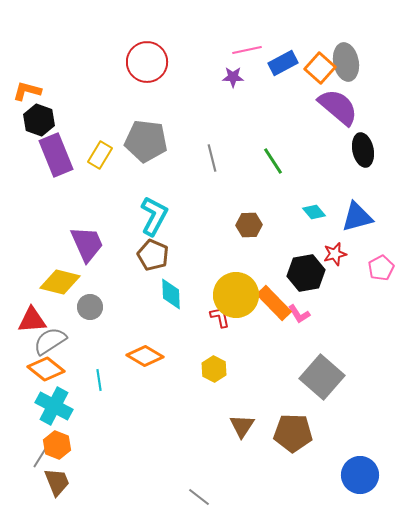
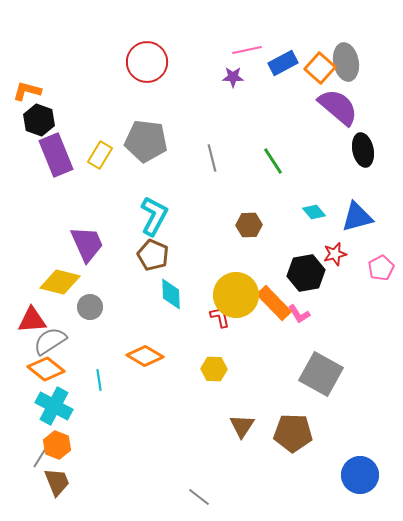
yellow hexagon at (214, 369): rotated 25 degrees counterclockwise
gray square at (322, 377): moved 1 px left, 3 px up; rotated 12 degrees counterclockwise
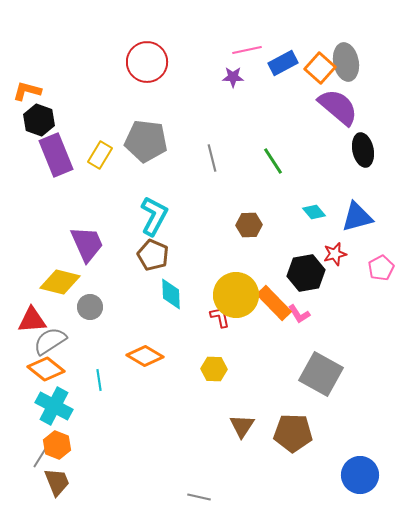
gray line at (199, 497): rotated 25 degrees counterclockwise
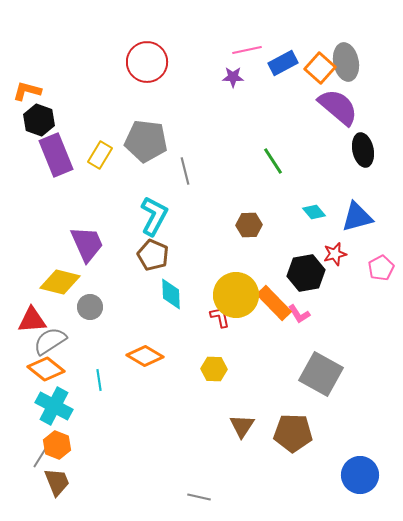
gray line at (212, 158): moved 27 px left, 13 px down
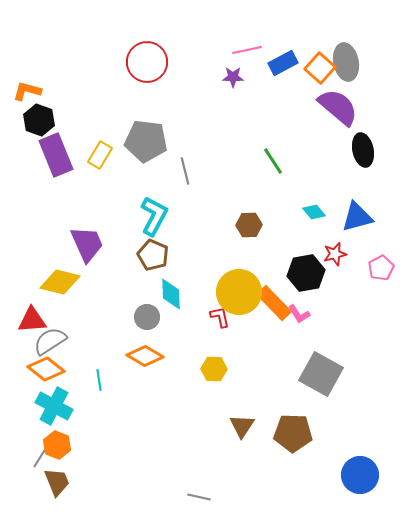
yellow circle at (236, 295): moved 3 px right, 3 px up
gray circle at (90, 307): moved 57 px right, 10 px down
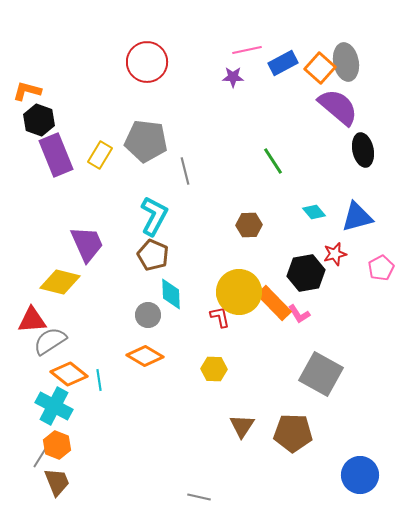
gray circle at (147, 317): moved 1 px right, 2 px up
orange diamond at (46, 369): moved 23 px right, 5 px down
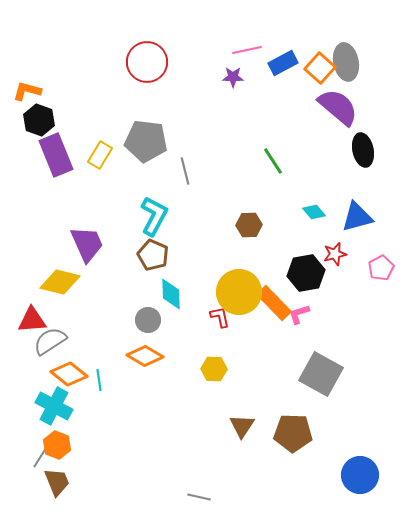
pink L-shape at (299, 314): rotated 105 degrees clockwise
gray circle at (148, 315): moved 5 px down
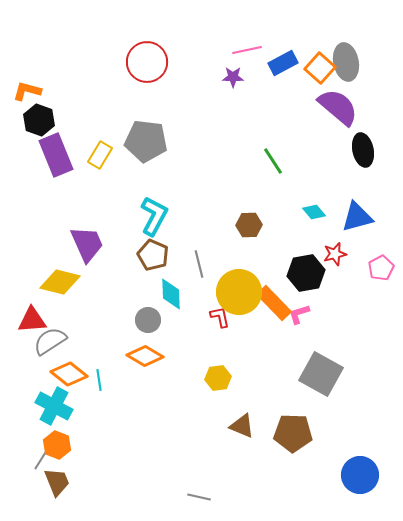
gray line at (185, 171): moved 14 px right, 93 px down
yellow hexagon at (214, 369): moved 4 px right, 9 px down; rotated 10 degrees counterclockwise
brown triangle at (242, 426): rotated 40 degrees counterclockwise
gray line at (41, 456): moved 1 px right, 2 px down
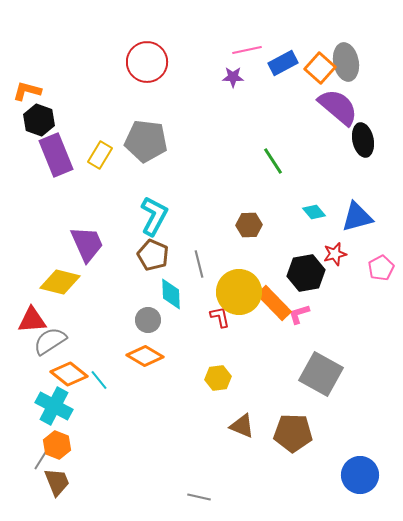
black ellipse at (363, 150): moved 10 px up
cyan line at (99, 380): rotated 30 degrees counterclockwise
